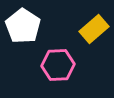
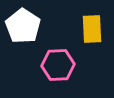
yellow rectangle: moved 2 px left; rotated 52 degrees counterclockwise
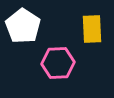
pink hexagon: moved 2 px up
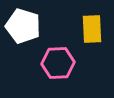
white pentagon: rotated 16 degrees counterclockwise
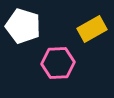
yellow rectangle: rotated 64 degrees clockwise
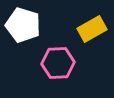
white pentagon: moved 1 px up
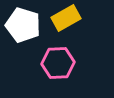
yellow rectangle: moved 26 px left, 11 px up
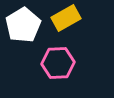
white pentagon: rotated 24 degrees clockwise
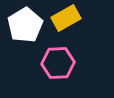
white pentagon: moved 2 px right
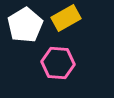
pink hexagon: rotated 8 degrees clockwise
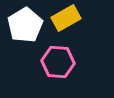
pink hexagon: moved 1 px up
